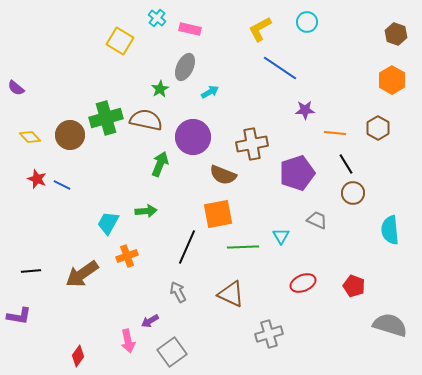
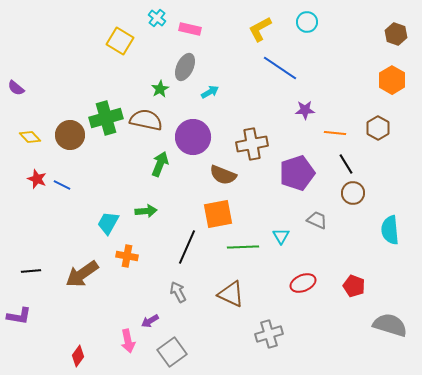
orange cross at (127, 256): rotated 30 degrees clockwise
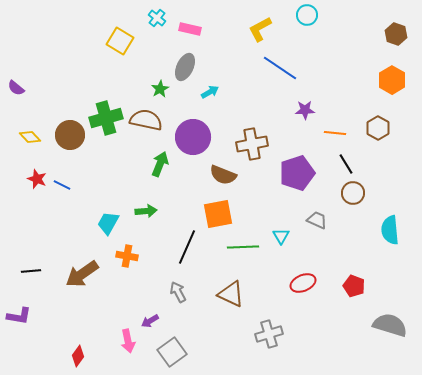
cyan circle at (307, 22): moved 7 px up
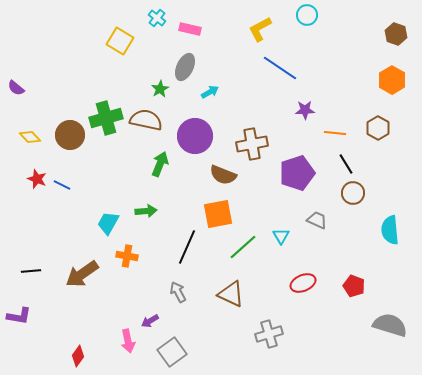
purple circle at (193, 137): moved 2 px right, 1 px up
green line at (243, 247): rotated 40 degrees counterclockwise
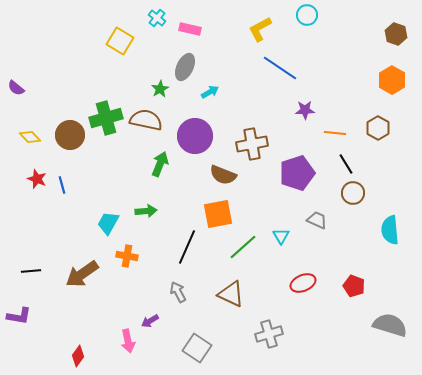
blue line at (62, 185): rotated 48 degrees clockwise
gray square at (172, 352): moved 25 px right, 4 px up; rotated 20 degrees counterclockwise
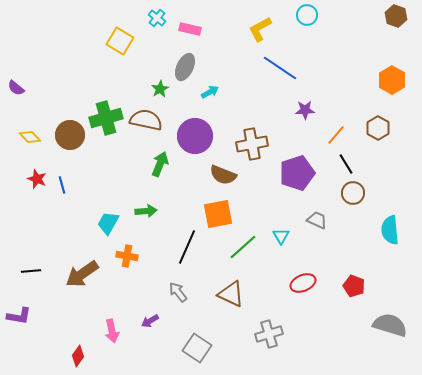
brown hexagon at (396, 34): moved 18 px up
orange line at (335, 133): moved 1 px right, 2 px down; rotated 55 degrees counterclockwise
gray arrow at (178, 292): rotated 10 degrees counterclockwise
pink arrow at (128, 341): moved 16 px left, 10 px up
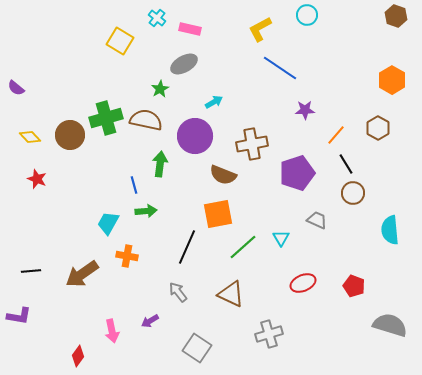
gray ellipse at (185, 67): moved 1 px left, 3 px up; rotated 36 degrees clockwise
cyan arrow at (210, 92): moved 4 px right, 10 px down
green arrow at (160, 164): rotated 15 degrees counterclockwise
blue line at (62, 185): moved 72 px right
cyan triangle at (281, 236): moved 2 px down
